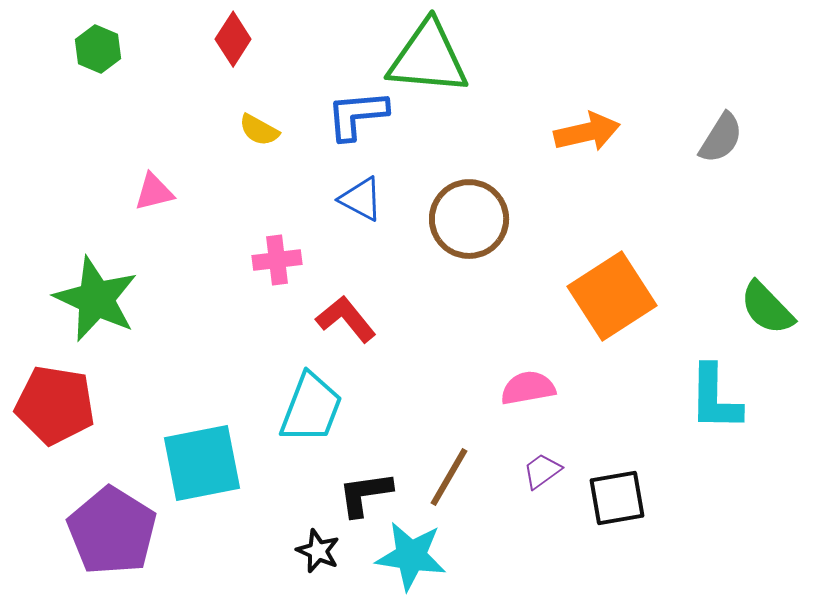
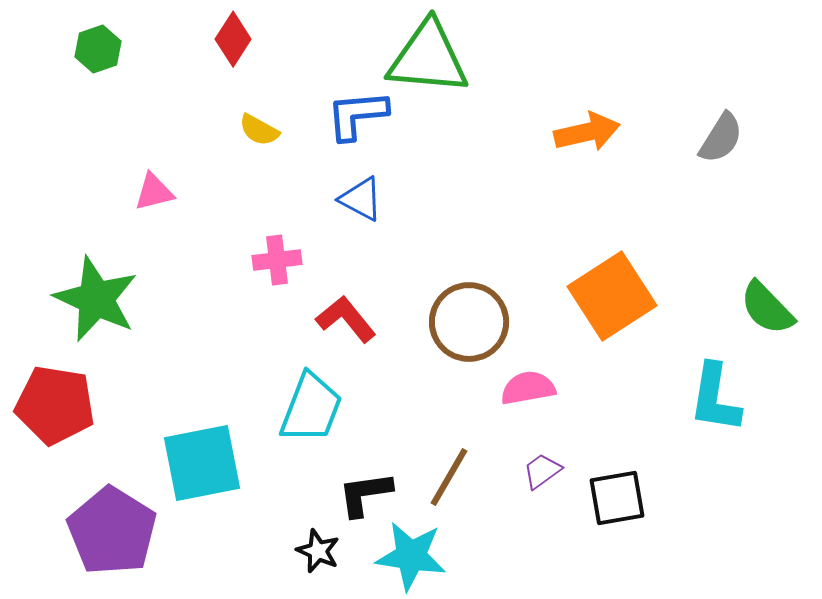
green hexagon: rotated 18 degrees clockwise
brown circle: moved 103 px down
cyan L-shape: rotated 8 degrees clockwise
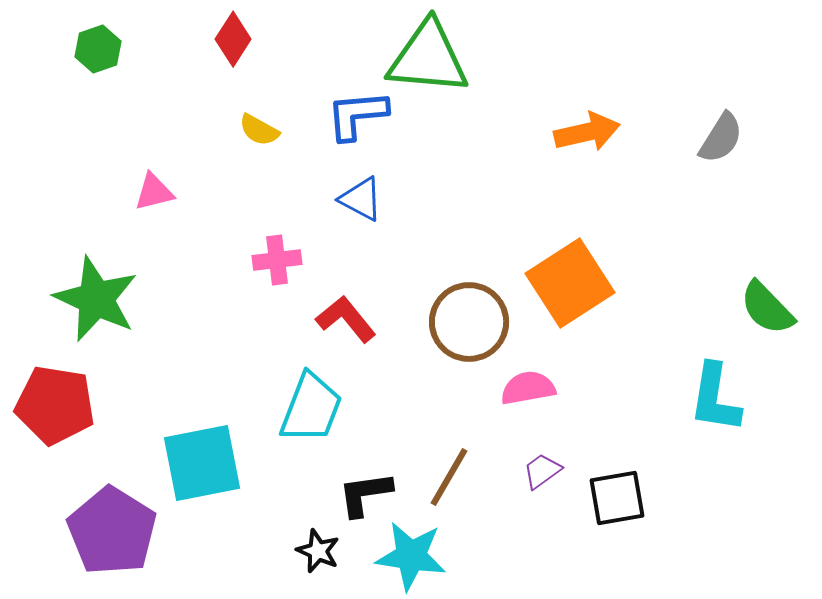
orange square: moved 42 px left, 13 px up
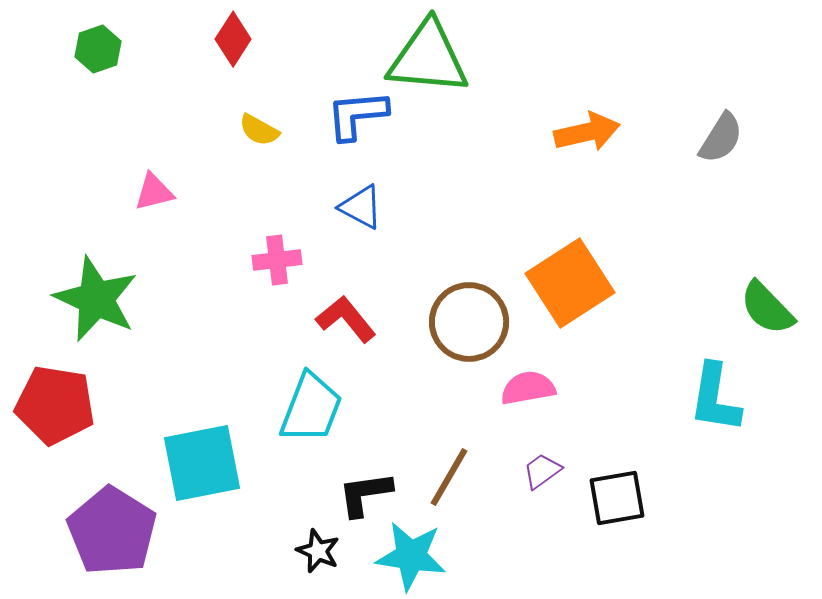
blue triangle: moved 8 px down
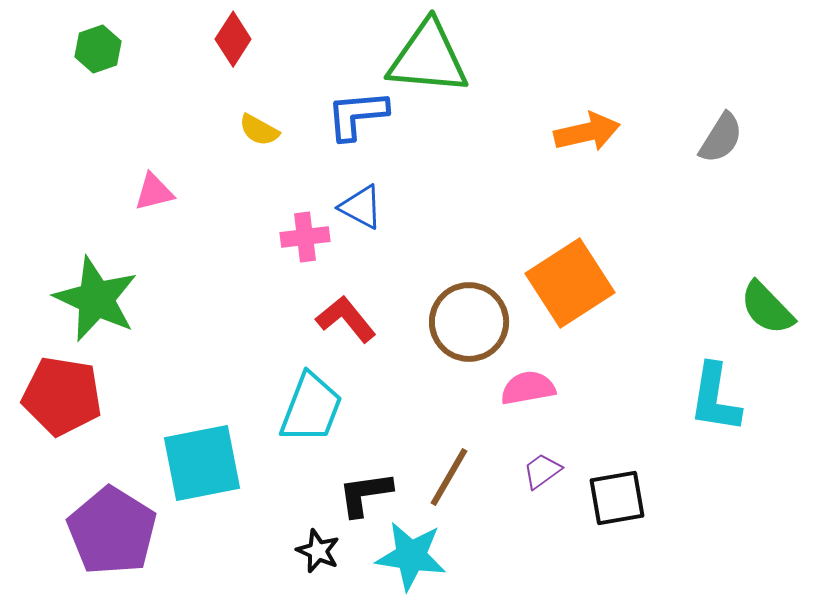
pink cross: moved 28 px right, 23 px up
red pentagon: moved 7 px right, 9 px up
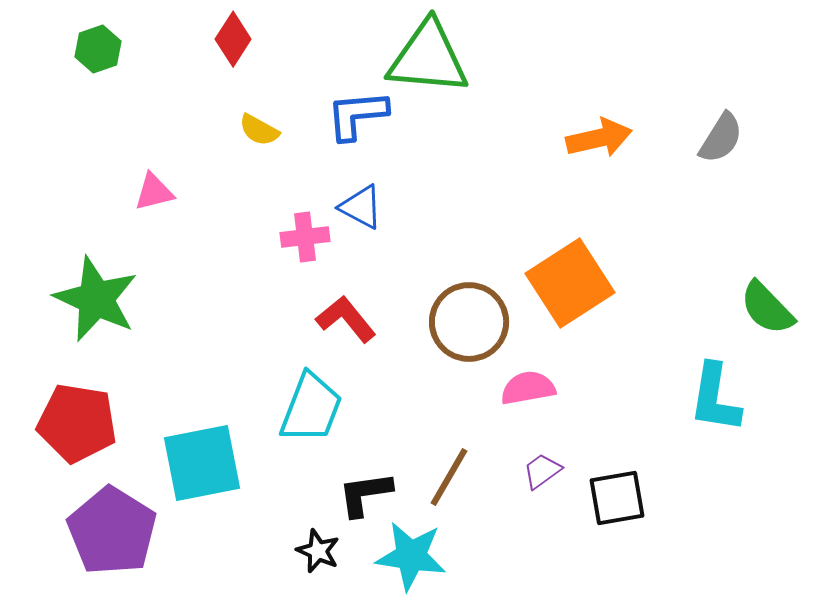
orange arrow: moved 12 px right, 6 px down
red pentagon: moved 15 px right, 27 px down
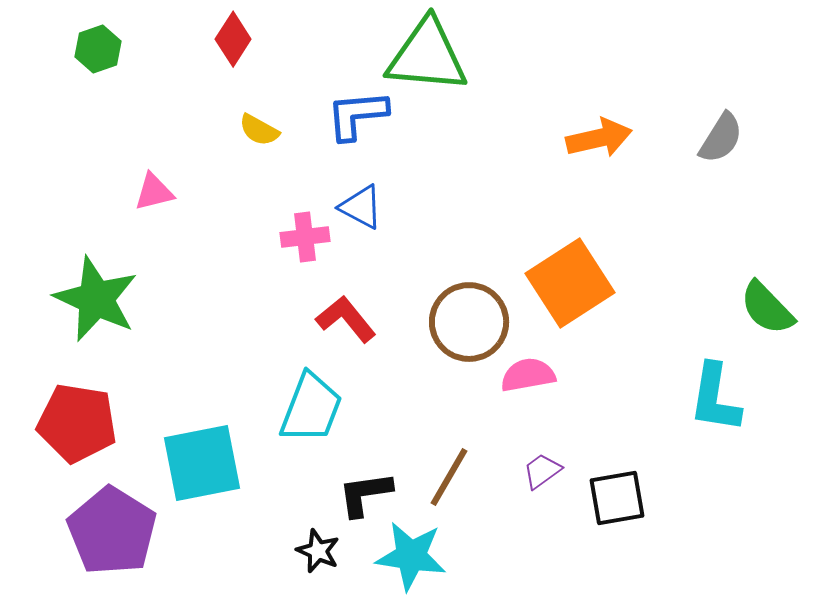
green triangle: moved 1 px left, 2 px up
pink semicircle: moved 13 px up
